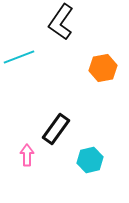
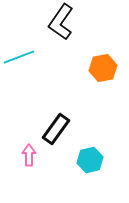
pink arrow: moved 2 px right
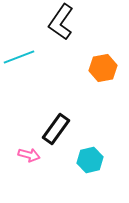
pink arrow: rotated 105 degrees clockwise
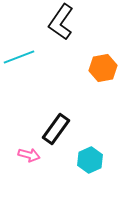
cyan hexagon: rotated 10 degrees counterclockwise
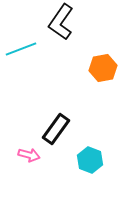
cyan line: moved 2 px right, 8 px up
cyan hexagon: rotated 15 degrees counterclockwise
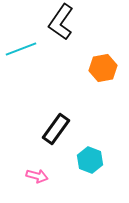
pink arrow: moved 8 px right, 21 px down
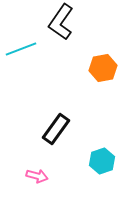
cyan hexagon: moved 12 px right, 1 px down; rotated 20 degrees clockwise
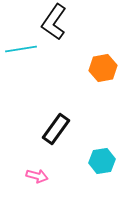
black L-shape: moved 7 px left
cyan line: rotated 12 degrees clockwise
cyan hexagon: rotated 10 degrees clockwise
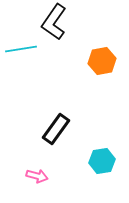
orange hexagon: moved 1 px left, 7 px up
